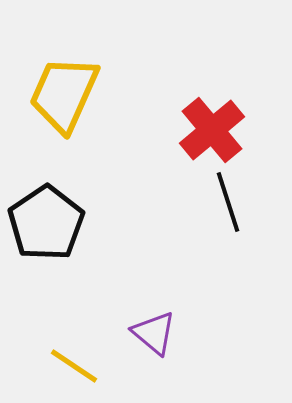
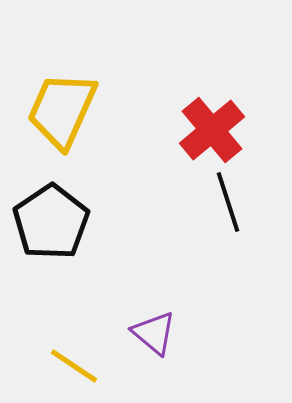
yellow trapezoid: moved 2 px left, 16 px down
black pentagon: moved 5 px right, 1 px up
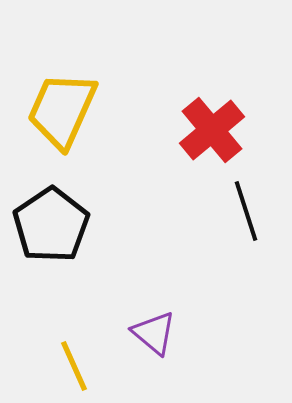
black line: moved 18 px right, 9 px down
black pentagon: moved 3 px down
yellow line: rotated 32 degrees clockwise
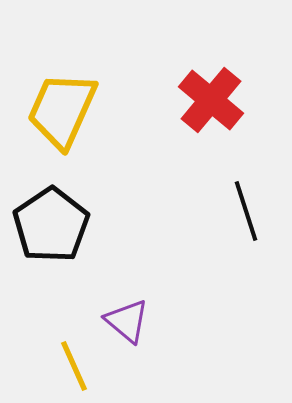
red cross: moved 1 px left, 30 px up; rotated 10 degrees counterclockwise
purple triangle: moved 27 px left, 12 px up
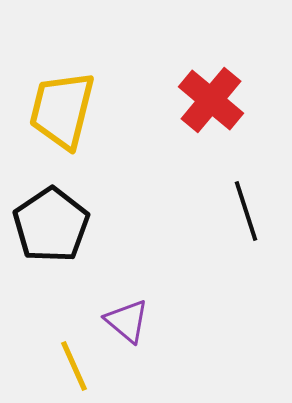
yellow trapezoid: rotated 10 degrees counterclockwise
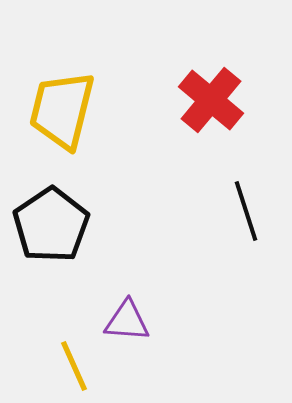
purple triangle: rotated 36 degrees counterclockwise
